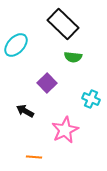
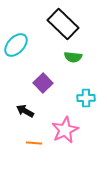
purple square: moved 4 px left
cyan cross: moved 5 px left, 1 px up; rotated 24 degrees counterclockwise
orange line: moved 14 px up
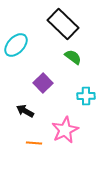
green semicircle: rotated 150 degrees counterclockwise
cyan cross: moved 2 px up
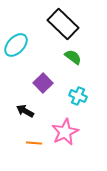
cyan cross: moved 8 px left; rotated 24 degrees clockwise
pink star: moved 2 px down
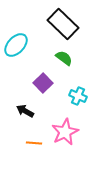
green semicircle: moved 9 px left, 1 px down
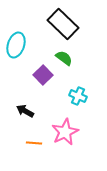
cyan ellipse: rotated 25 degrees counterclockwise
purple square: moved 8 px up
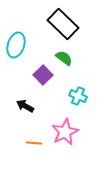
black arrow: moved 5 px up
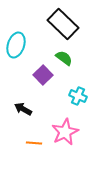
black arrow: moved 2 px left, 3 px down
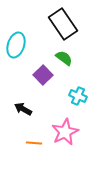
black rectangle: rotated 12 degrees clockwise
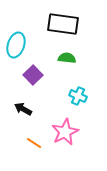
black rectangle: rotated 48 degrees counterclockwise
green semicircle: moved 3 px right; rotated 30 degrees counterclockwise
purple square: moved 10 px left
orange line: rotated 28 degrees clockwise
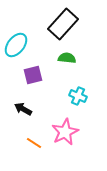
black rectangle: rotated 56 degrees counterclockwise
cyan ellipse: rotated 20 degrees clockwise
purple square: rotated 30 degrees clockwise
